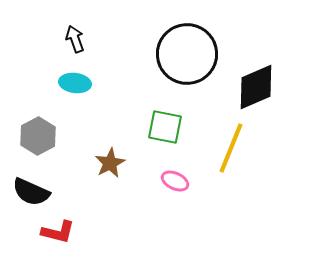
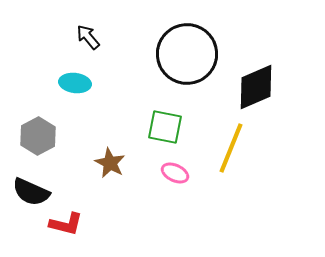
black arrow: moved 13 px right, 2 px up; rotated 20 degrees counterclockwise
brown star: rotated 16 degrees counterclockwise
pink ellipse: moved 8 px up
red L-shape: moved 8 px right, 8 px up
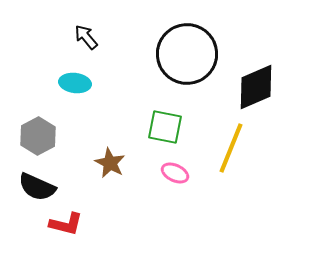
black arrow: moved 2 px left
black semicircle: moved 6 px right, 5 px up
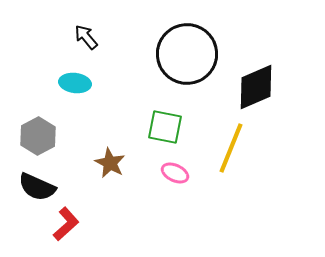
red L-shape: rotated 56 degrees counterclockwise
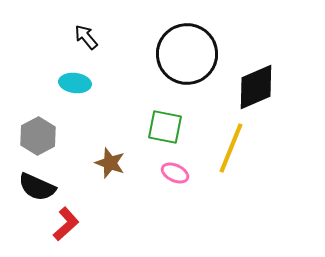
brown star: rotated 8 degrees counterclockwise
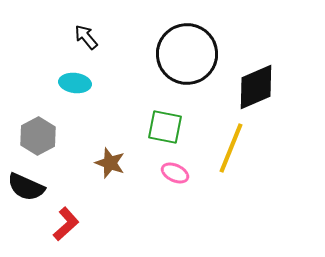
black semicircle: moved 11 px left
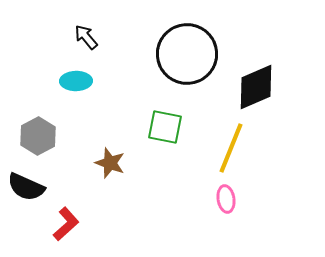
cyan ellipse: moved 1 px right, 2 px up; rotated 8 degrees counterclockwise
pink ellipse: moved 51 px right, 26 px down; rotated 56 degrees clockwise
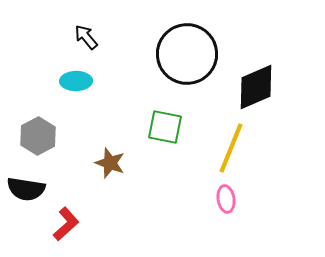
black semicircle: moved 2 px down; rotated 15 degrees counterclockwise
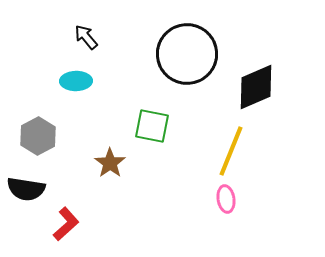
green square: moved 13 px left, 1 px up
yellow line: moved 3 px down
brown star: rotated 16 degrees clockwise
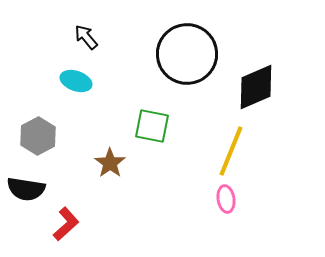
cyan ellipse: rotated 20 degrees clockwise
